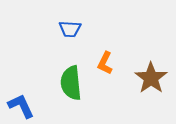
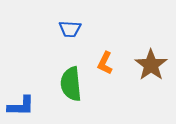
brown star: moved 13 px up
green semicircle: moved 1 px down
blue L-shape: rotated 116 degrees clockwise
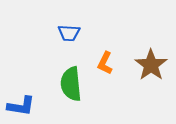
blue trapezoid: moved 1 px left, 4 px down
blue L-shape: rotated 8 degrees clockwise
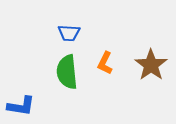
green semicircle: moved 4 px left, 12 px up
